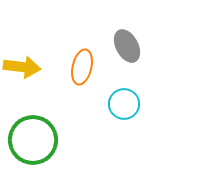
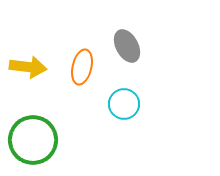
yellow arrow: moved 6 px right
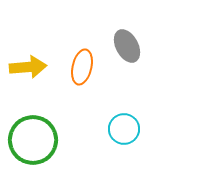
yellow arrow: rotated 12 degrees counterclockwise
cyan circle: moved 25 px down
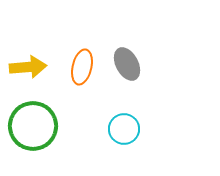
gray ellipse: moved 18 px down
green circle: moved 14 px up
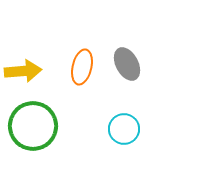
yellow arrow: moved 5 px left, 4 px down
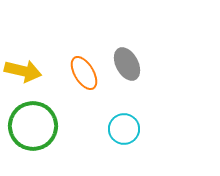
orange ellipse: moved 2 px right, 6 px down; rotated 44 degrees counterclockwise
yellow arrow: rotated 18 degrees clockwise
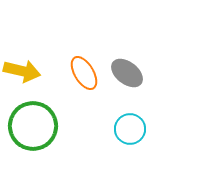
gray ellipse: moved 9 px down; rotated 24 degrees counterclockwise
yellow arrow: moved 1 px left
cyan circle: moved 6 px right
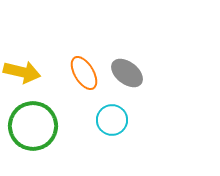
yellow arrow: moved 1 px down
cyan circle: moved 18 px left, 9 px up
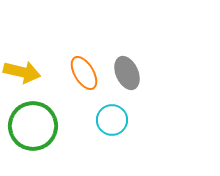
gray ellipse: rotated 28 degrees clockwise
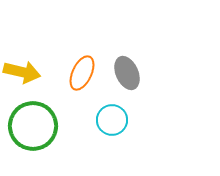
orange ellipse: moved 2 px left; rotated 56 degrees clockwise
